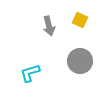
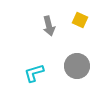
gray circle: moved 3 px left, 5 px down
cyan L-shape: moved 4 px right
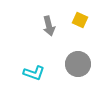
gray circle: moved 1 px right, 2 px up
cyan L-shape: rotated 145 degrees counterclockwise
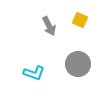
gray arrow: rotated 12 degrees counterclockwise
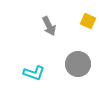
yellow square: moved 8 px right, 1 px down
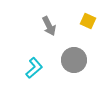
gray circle: moved 4 px left, 4 px up
cyan L-shape: moved 5 px up; rotated 60 degrees counterclockwise
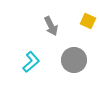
gray arrow: moved 2 px right
cyan L-shape: moved 3 px left, 6 px up
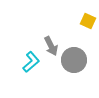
gray arrow: moved 20 px down
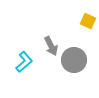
cyan L-shape: moved 7 px left
